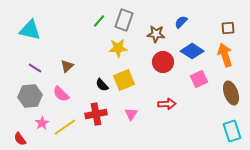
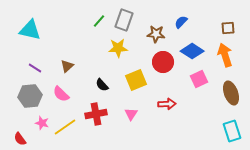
yellow square: moved 12 px right
pink star: rotated 24 degrees counterclockwise
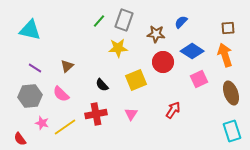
red arrow: moved 6 px right, 6 px down; rotated 54 degrees counterclockwise
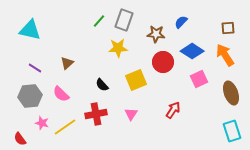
orange arrow: rotated 15 degrees counterclockwise
brown triangle: moved 3 px up
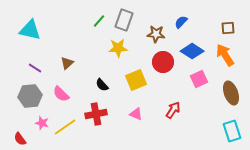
pink triangle: moved 5 px right; rotated 40 degrees counterclockwise
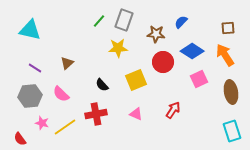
brown ellipse: moved 1 px up; rotated 10 degrees clockwise
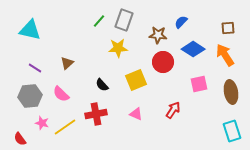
brown star: moved 2 px right, 1 px down
blue diamond: moved 1 px right, 2 px up
pink square: moved 5 px down; rotated 12 degrees clockwise
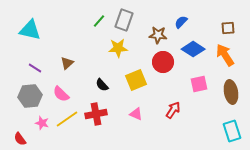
yellow line: moved 2 px right, 8 px up
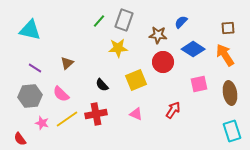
brown ellipse: moved 1 px left, 1 px down
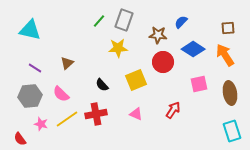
pink star: moved 1 px left, 1 px down
